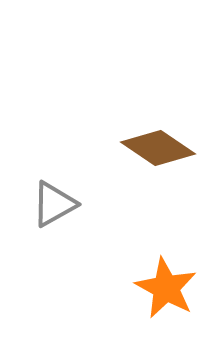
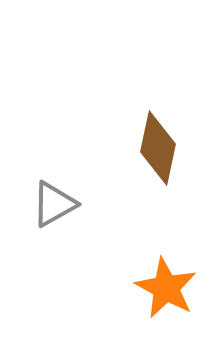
brown diamond: rotated 68 degrees clockwise
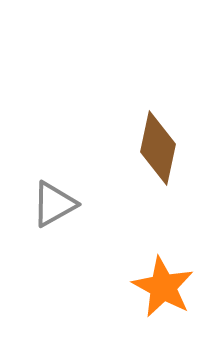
orange star: moved 3 px left, 1 px up
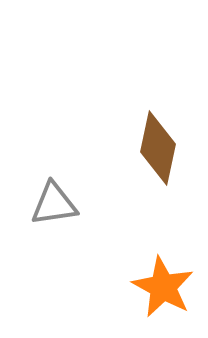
gray triangle: rotated 21 degrees clockwise
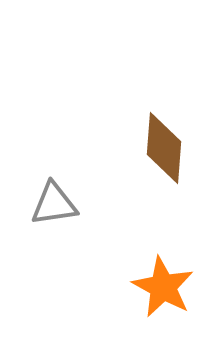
brown diamond: moved 6 px right; rotated 8 degrees counterclockwise
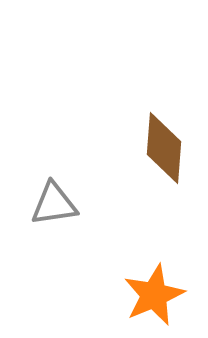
orange star: moved 9 px left, 8 px down; rotated 20 degrees clockwise
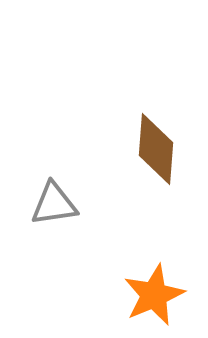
brown diamond: moved 8 px left, 1 px down
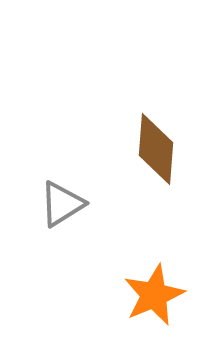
gray triangle: moved 8 px right; rotated 24 degrees counterclockwise
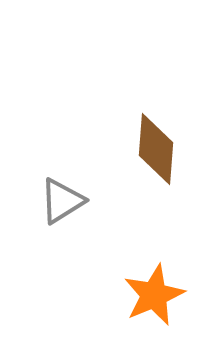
gray triangle: moved 3 px up
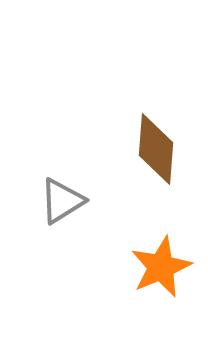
orange star: moved 7 px right, 28 px up
